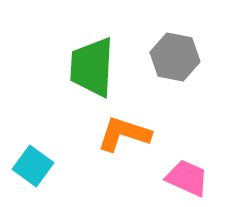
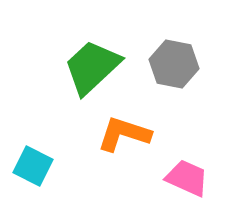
gray hexagon: moved 1 px left, 7 px down
green trapezoid: rotated 44 degrees clockwise
cyan square: rotated 9 degrees counterclockwise
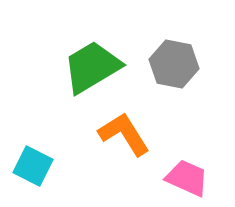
green trapezoid: rotated 12 degrees clockwise
orange L-shape: rotated 40 degrees clockwise
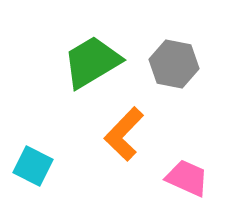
green trapezoid: moved 5 px up
orange L-shape: rotated 104 degrees counterclockwise
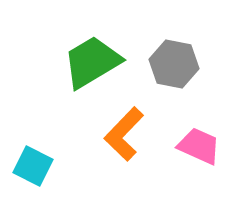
pink trapezoid: moved 12 px right, 32 px up
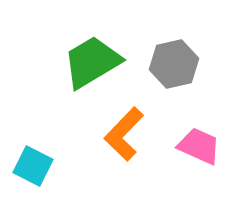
gray hexagon: rotated 24 degrees counterclockwise
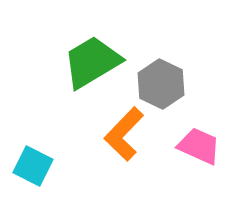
gray hexagon: moved 13 px left, 20 px down; rotated 21 degrees counterclockwise
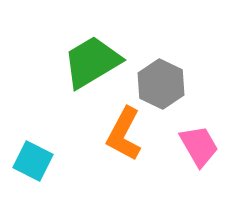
orange L-shape: rotated 16 degrees counterclockwise
pink trapezoid: rotated 36 degrees clockwise
cyan square: moved 5 px up
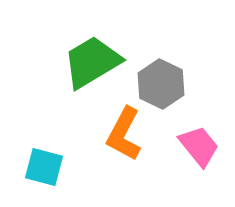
pink trapezoid: rotated 9 degrees counterclockwise
cyan square: moved 11 px right, 6 px down; rotated 12 degrees counterclockwise
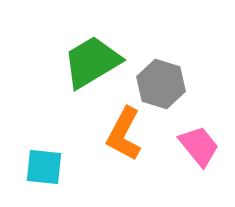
gray hexagon: rotated 9 degrees counterclockwise
cyan square: rotated 9 degrees counterclockwise
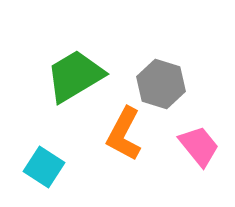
green trapezoid: moved 17 px left, 14 px down
cyan square: rotated 27 degrees clockwise
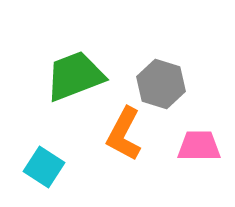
green trapezoid: rotated 10 degrees clockwise
pink trapezoid: rotated 51 degrees counterclockwise
